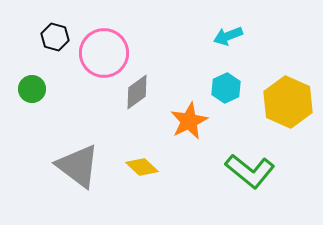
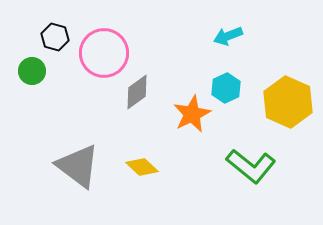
green circle: moved 18 px up
orange star: moved 3 px right, 7 px up
green L-shape: moved 1 px right, 5 px up
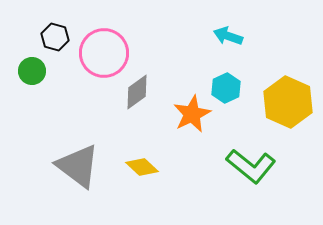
cyan arrow: rotated 40 degrees clockwise
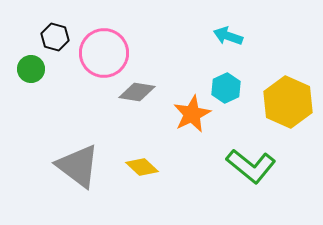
green circle: moved 1 px left, 2 px up
gray diamond: rotated 45 degrees clockwise
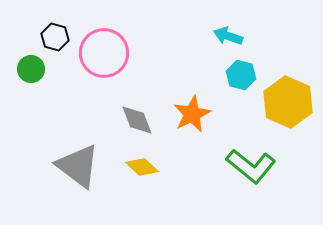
cyan hexagon: moved 15 px right, 13 px up; rotated 20 degrees counterclockwise
gray diamond: moved 28 px down; rotated 60 degrees clockwise
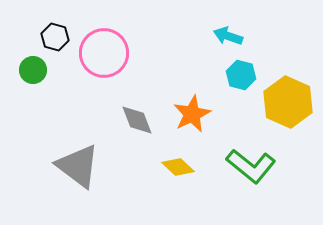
green circle: moved 2 px right, 1 px down
yellow diamond: moved 36 px right
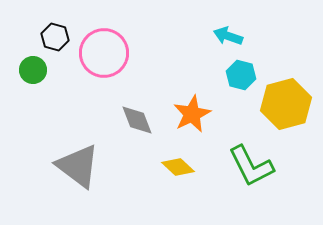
yellow hexagon: moved 2 px left, 2 px down; rotated 21 degrees clockwise
green L-shape: rotated 24 degrees clockwise
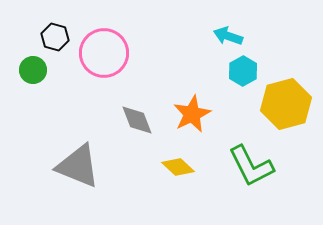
cyan hexagon: moved 2 px right, 4 px up; rotated 16 degrees clockwise
gray triangle: rotated 15 degrees counterclockwise
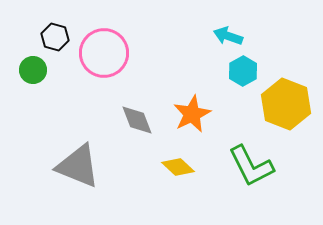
yellow hexagon: rotated 24 degrees counterclockwise
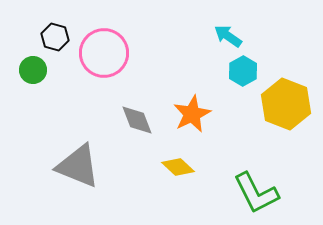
cyan arrow: rotated 16 degrees clockwise
green L-shape: moved 5 px right, 27 px down
